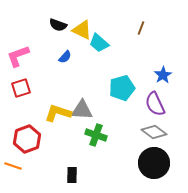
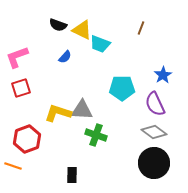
cyan trapezoid: moved 1 px right, 1 px down; rotated 20 degrees counterclockwise
pink L-shape: moved 1 px left, 1 px down
cyan pentagon: rotated 15 degrees clockwise
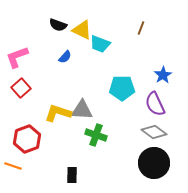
red square: rotated 24 degrees counterclockwise
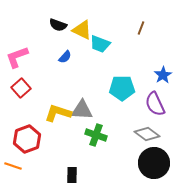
gray diamond: moved 7 px left, 2 px down
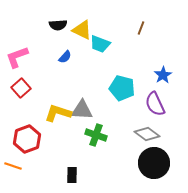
black semicircle: rotated 24 degrees counterclockwise
cyan pentagon: rotated 15 degrees clockwise
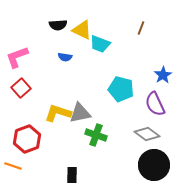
blue semicircle: rotated 56 degrees clockwise
cyan pentagon: moved 1 px left, 1 px down
gray triangle: moved 2 px left, 3 px down; rotated 15 degrees counterclockwise
black circle: moved 2 px down
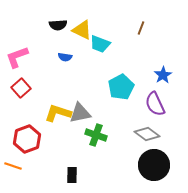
cyan pentagon: moved 2 px up; rotated 30 degrees clockwise
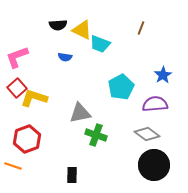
red square: moved 4 px left
purple semicircle: rotated 110 degrees clockwise
yellow L-shape: moved 24 px left, 15 px up
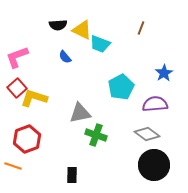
blue semicircle: rotated 40 degrees clockwise
blue star: moved 1 px right, 2 px up
